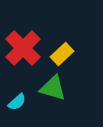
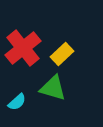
red cross: rotated 6 degrees clockwise
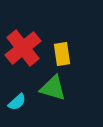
yellow rectangle: rotated 55 degrees counterclockwise
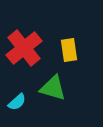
red cross: moved 1 px right
yellow rectangle: moved 7 px right, 4 px up
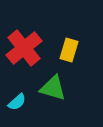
yellow rectangle: rotated 25 degrees clockwise
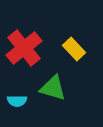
yellow rectangle: moved 5 px right, 1 px up; rotated 60 degrees counterclockwise
cyan semicircle: moved 1 px up; rotated 42 degrees clockwise
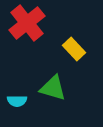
red cross: moved 3 px right, 25 px up
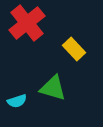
cyan semicircle: rotated 18 degrees counterclockwise
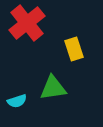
yellow rectangle: rotated 25 degrees clockwise
green triangle: rotated 24 degrees counterclockwise
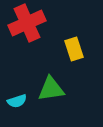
red cross: rotated 15 degrees clockwise
green triangle: moved 2 px left, 1 px down
